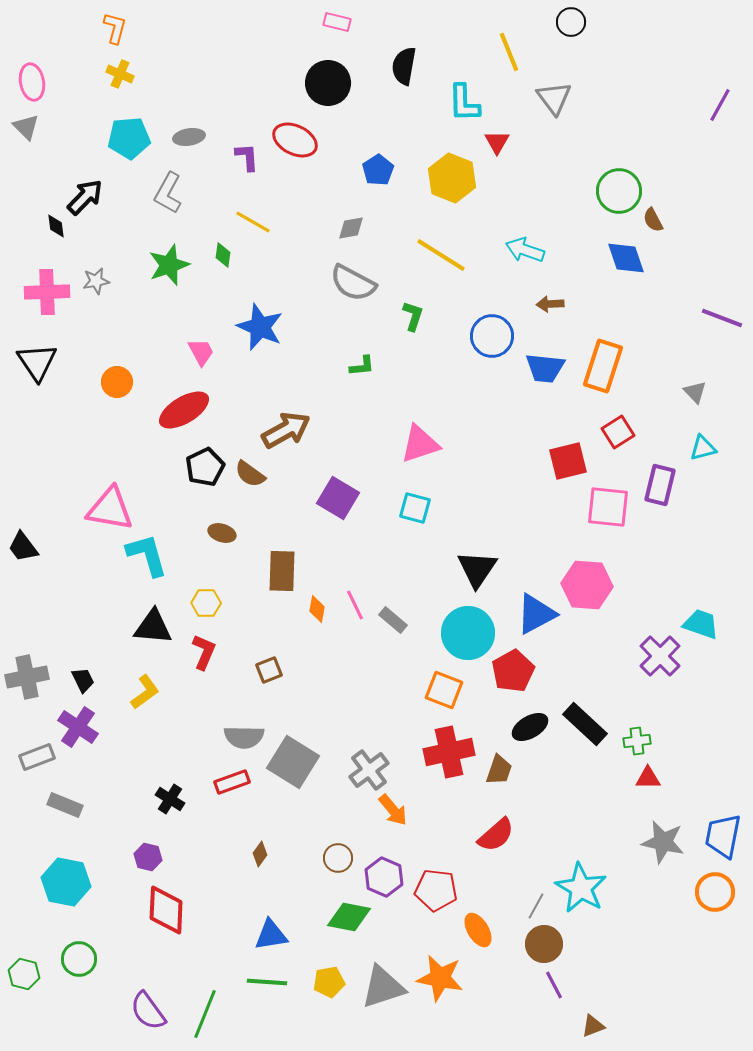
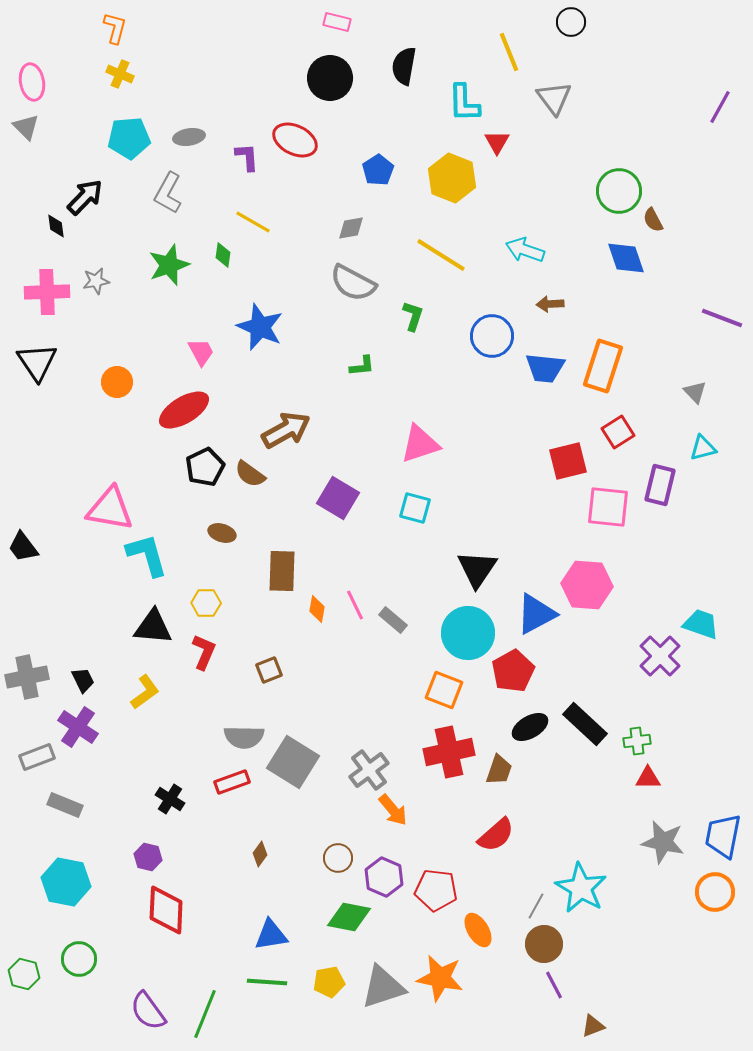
black circle at (328, 83): moved 2 px right, 5 px up
purple line at (720, 105): moved 2 px down
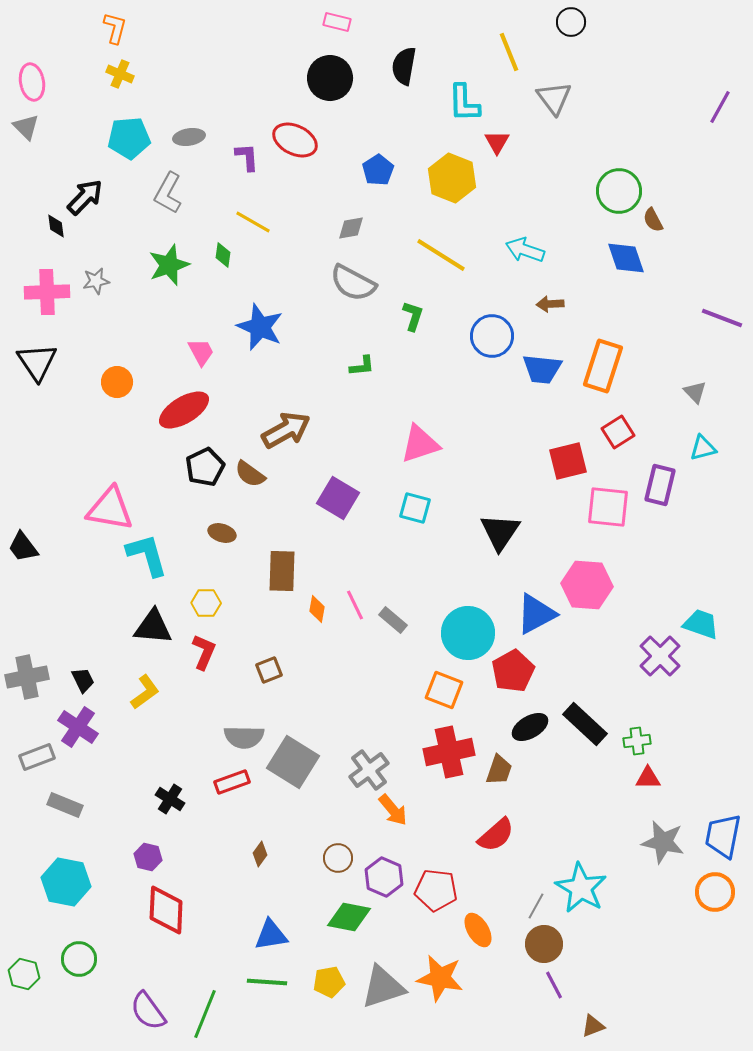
blue trapezoid at (545, 368): moved 3 px left, 1 px down
black triangle at (477, 569): moved 23 px right, 37 px up
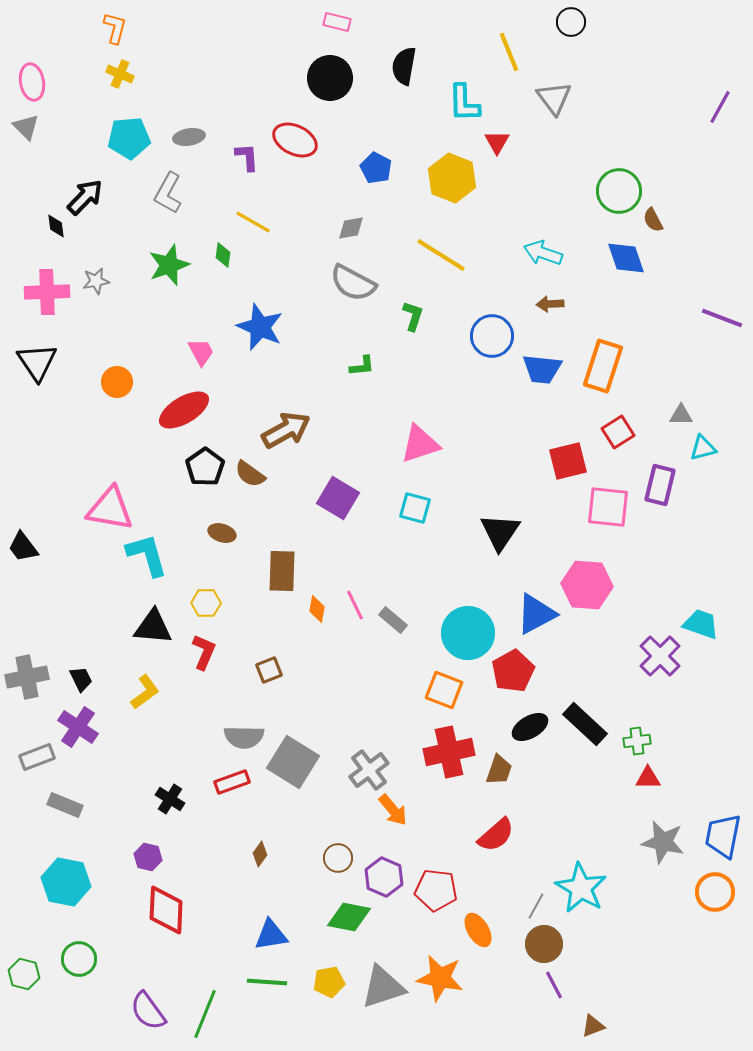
blue pentagon at (378, 170): moved 2 px left, 2 px up; rotated 12 degrees counterclockwise
cyan arrow at (525, 250): moved 18 px right, 3 px down
gray triangle at (695, 392): moved 14 px left, 23 px down; rotated 45 degrees counterclockwise
black pentagon at (205, 467): rotated 9 degrees counterclockwise
black trapezoid at (83, 680): moved 2 px left, 1 px up
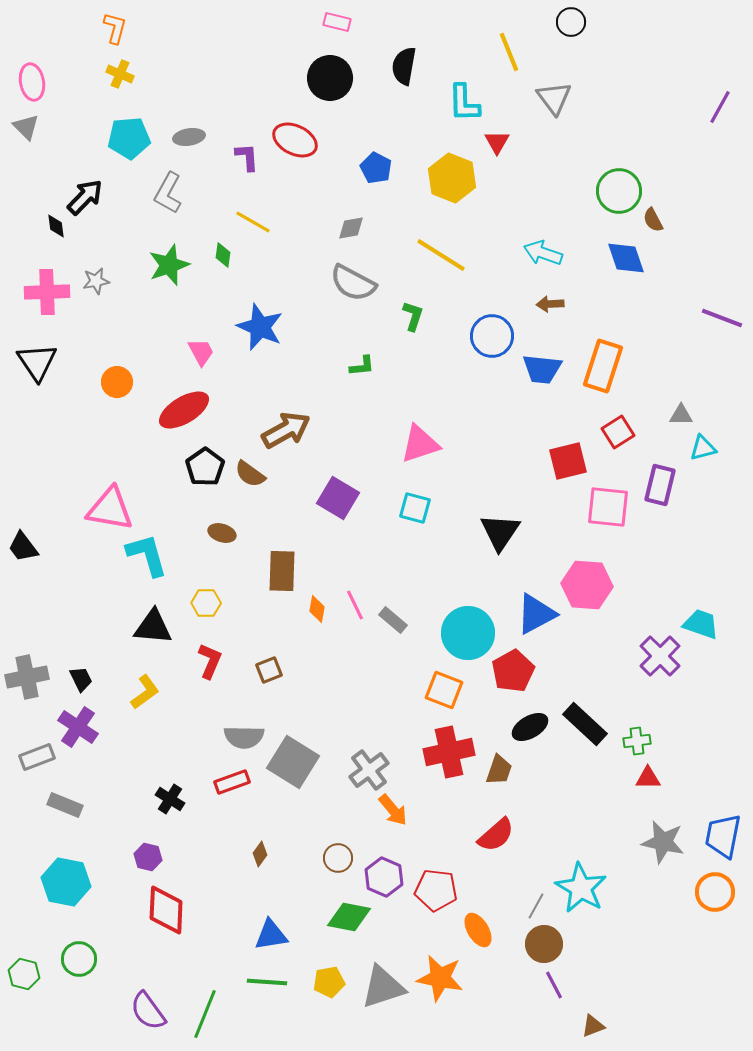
red L-shape at (204, 652): moved 6 px right, 9 px down
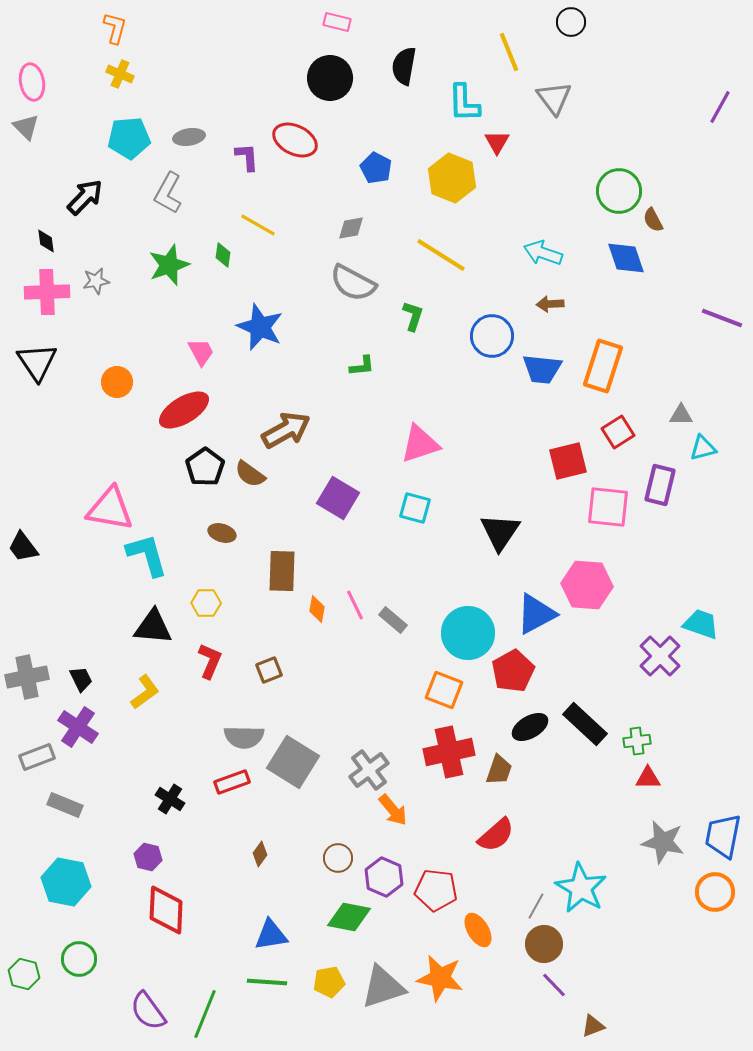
yellow line at (253, 222): moved 5 px right, 3 px down
black diamond at (56, 226): moved 10 px left, 15 px down
purple line at (554, 985): rotated 16 degrees counterclockwise
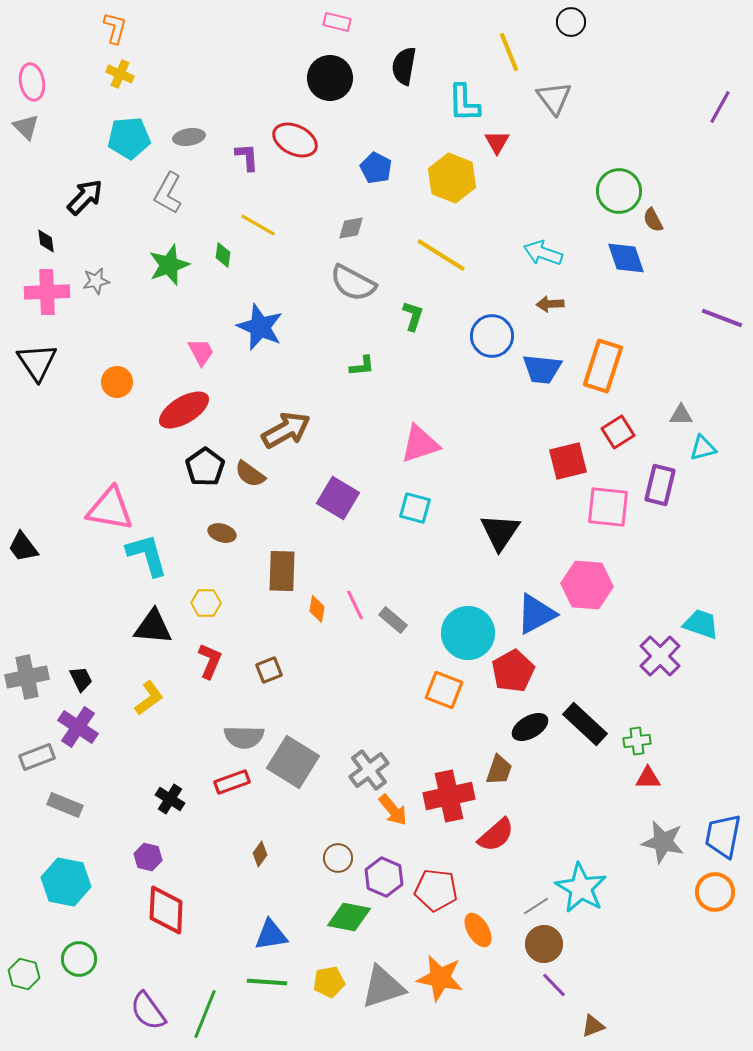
yellow L-shape at (145, 692): moved 4 px right, 6 px down
red cross at (449, 752): moved 44 px down
gray line at (536, 906): rotated 28 degrees clockwise
